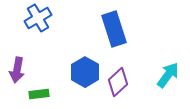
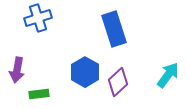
blue cross: rotated 12 degrees clockwise
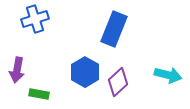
blue cross: moved 3 px left, 1 px down
blue rectangle: rotated 40 degrees clockwise
cyan arrow: rotated 68 degrees clockwise
green rectangle: rotated 18 degrees clockwise
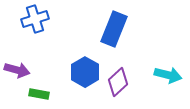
purple arrow: rotated 85 degrees counterclockwise
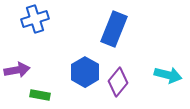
purple arrow: rotated 25 degrees counterclockwise
purple diamond: rotated 8 degrees counterclockwise
green rectangle: moved 1 px right, 1 px down
